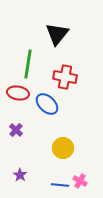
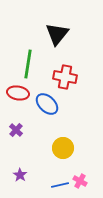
blue line: rotated 18 degrees counterclockwise
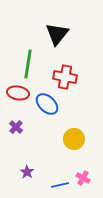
purple cross: moved 3 px up
yellow circle: moved 11 px right, 9 px up
purple star: moved 7 px right, 3 px up
pink cross: moved 3 px right, 3 px up
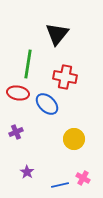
purple cross: moved 5 px down; rotated 24 degrees clockwise
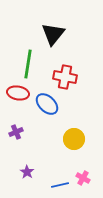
black triangle: moved 4 px left
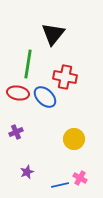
blue ellipse: moved 2 px left, 7 px up
purple star: rotated 16 degrees clockwise
pink cross: moved 3 px left
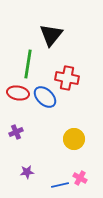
black triangle: moved 2 px left, 1 px down
red cross: moved 2 px right, 1 px down
purple star: rotated 16 degrees clockwise
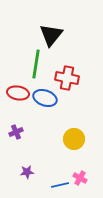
green line: moved 8 px right
blue ellipse: moved 1 px down; rotated 25 degrees counterclockwise
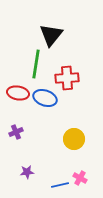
red cross: rotated 15 degrees counterclockwise
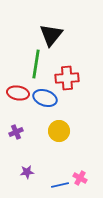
yellow circle: moved 15 px left, 8 px up
